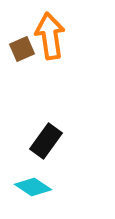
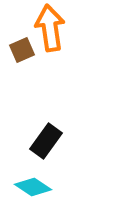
orange arrow: moved 8 px up
brown square: moved 1 px down
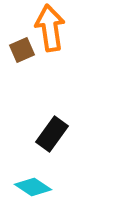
black rectangle: moved 6 px right, 7 px up
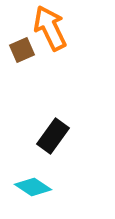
orange arrow: rotated 18 degrees counterclockwise
black rectangle: moved 1 px right, 2 px down
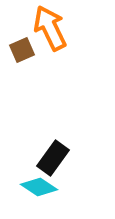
black rectangle: moved 22 px down
cyan diamond: moved 6 px right
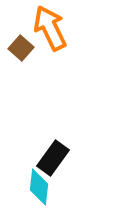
brown square: moved 1 px left, 2 px up; rotated 25 degrees counterclockwise
cyan diamond: rotated 63 degrees clockwise
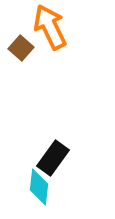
orange arrow: moved 1 px up
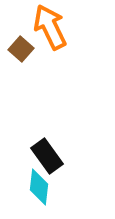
brown square: moved 1 px down
black rectangle: moved 6 px left, 2 px up; rotated 72 degrees counterclockwise
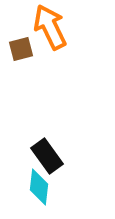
brown square: rotated 35 degrees clockwise
